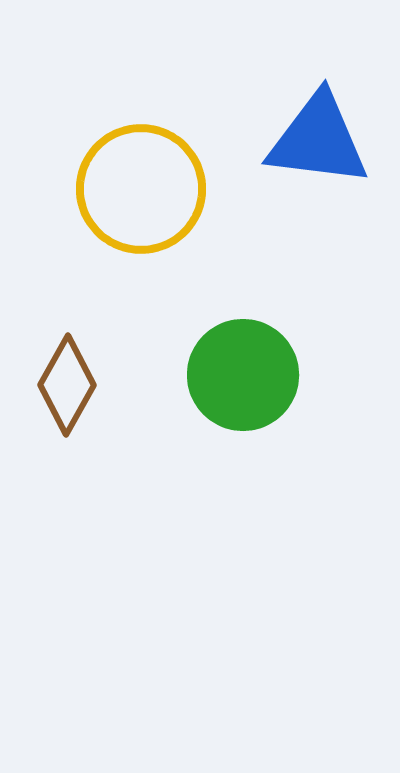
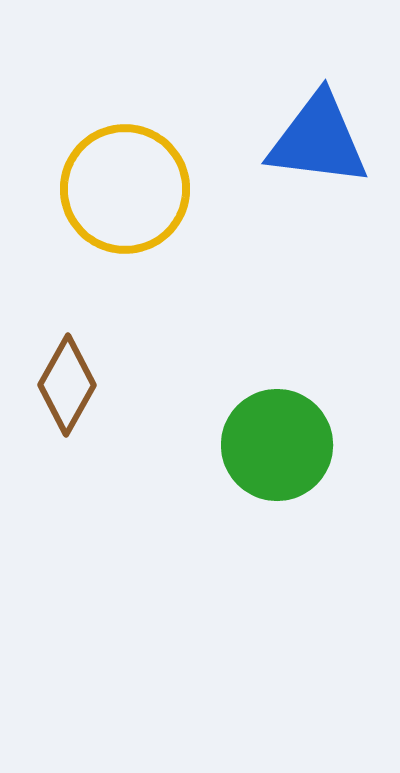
yellow circle: moved 16 px left
green circle: moved 34 px right, 70 px down
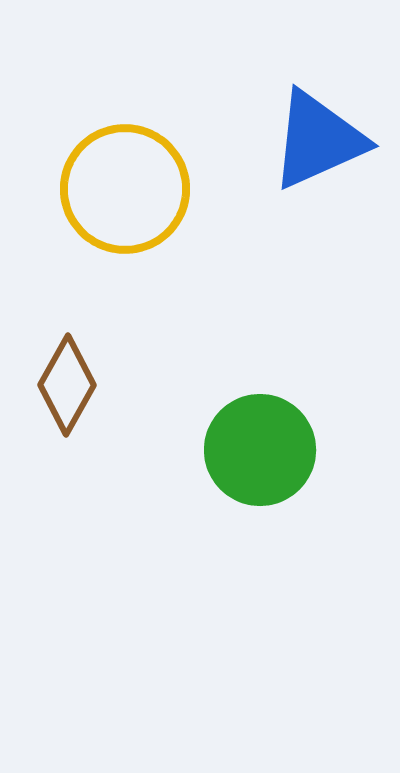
blue triangle: rotated 31 degrees counterclockwise
green circle: moved 17 px left, 5 px down
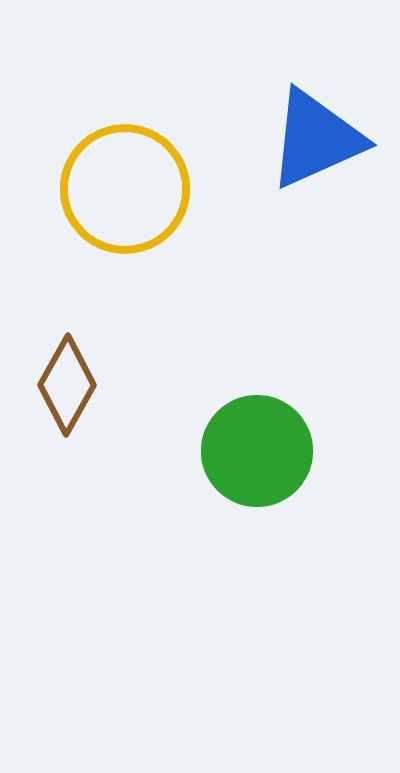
blue triangle: moved 2 px left, 1 px up
green circle: moved 3 px left, 1 px down
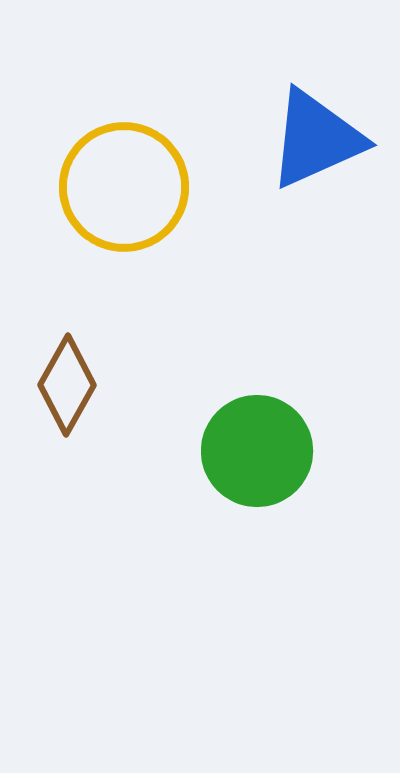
yellow circle: moved 1 px left, 2 px up
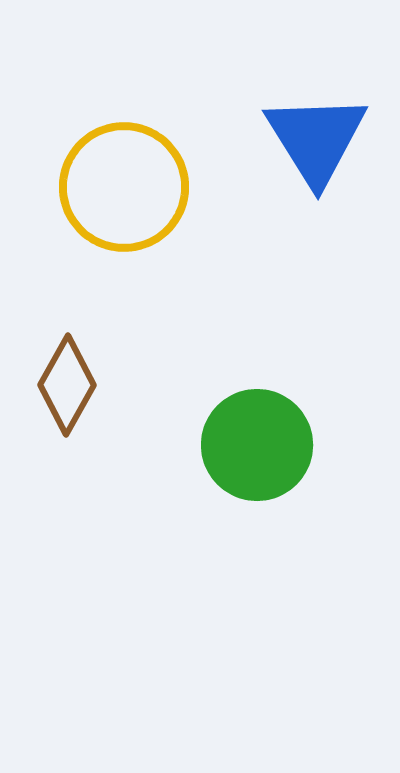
blue triangle: rotated 38 degrees counterclockwise
green circle: moved 6 px up
